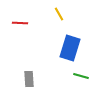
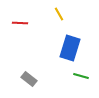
gray rectangle: rotated 49 degrees counterclockwise
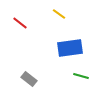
yellow line: rotated 24 degrees counterclockwise
red line: rotated 35 degrees clockwise
blue rectangle: rotated 65 degrees clockwise
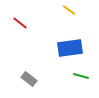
yellow line: moved 10 px right, 4 px up
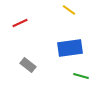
red line: rotated 63 degrees counterclockwise
gray rectangle: moved 1 px left, 14 px up
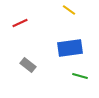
green line: moved 1 px left
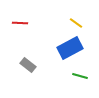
yellow line: moved 7 px right, 13 px down
red line: rotated 28 degrees clockwise
blue rectangle: rotated 20 degrees counterclockwise
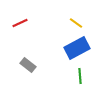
red line: rotated 28 degrees counterclockwise
blue rectangle: moved 7 px right
green line: rotated 70 degrees clockwise
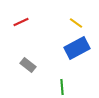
red line: moved 1 px right, 1 px up
green line: moved 18 px left, 11 px down
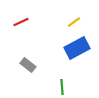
yellow line: moved 2 px left, 1 px up; rotated 72 degrees counterclockwise
